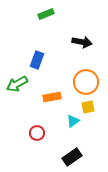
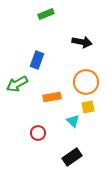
cyan triangle: rotated 40 degrees counterclockwise
red circle: moved 1 px right
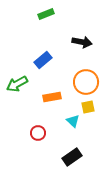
blue rectangle: moved 6 px right; rotated 30 degrees clockwise
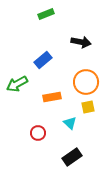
black arrow: moved 1 px left
cyan triangle: moved 3 px left, 2 px down
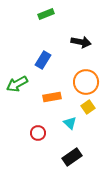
blue rectangle: rotated 18 degrees counterclockwise
yellow square: rotated 24 degrees counterclockwise
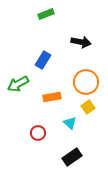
green arrow: moved 1 px right
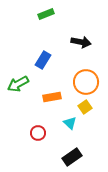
yellow square: moved 3 px left
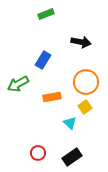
red circle: moved 20 px down
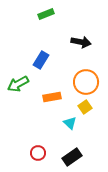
blue rectangle: moved 2 px left
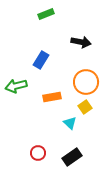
green arrow: moved 2 px left, 2 px down; rotated 15 degrees clockwise
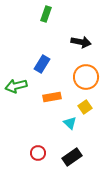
green rectangle: rotated 49 degrees counterclockwise
blue rectangle: moved 1 px right, 4 px down
orange circle: moved 5 px up
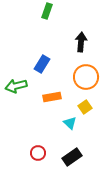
green rectangle: moved 1 px right, 3 px up
black arrow: rotated 96 degrees counterclockwise
